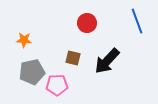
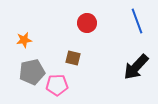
orange star: rotated 14 degrees counterclockwise
black arrow: moved 29 px right, 6 px down
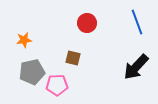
blue line: moved 1 px down
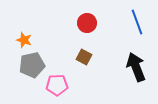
orange star: rotated 28 degrees clockwise
brown square: moved 11 px right, 1 px up; rotated 14 degrees clockwise
black arrow: rotated 116 degrees clockwise
gray pentagon: moved 7 px up
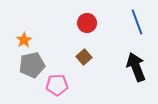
orange star: rotated 21 degrees clockwise
brown square: rotated 21 degrees clockwise
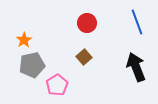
pink pentagon: rotated 30 degrees counterclockwise
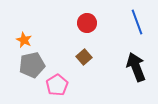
orange star: rotated 14 degrees counterclockwise
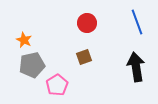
brown square: rotated 21 degrees clockwise
black arrow: rotated 12 degrees clockwise
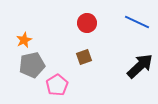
blue line: rotated 45 degrees counterclockwise
orange star: rotated 21 degrees clockwise
black arrow: moved 4 px right, 1 px up; rotated 56 degrees clockwise
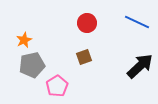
pink pentagon: moved 1 px down
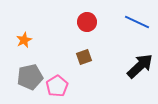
red circle: moved 1 px up
gray pentagon: moved 2 px left, 12 px down
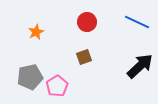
orange star: moved 12 px right, 8 px up
